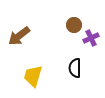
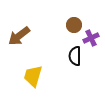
black semicircle: moved 12 px up
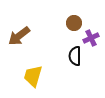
brown circle: moved 2 px up
